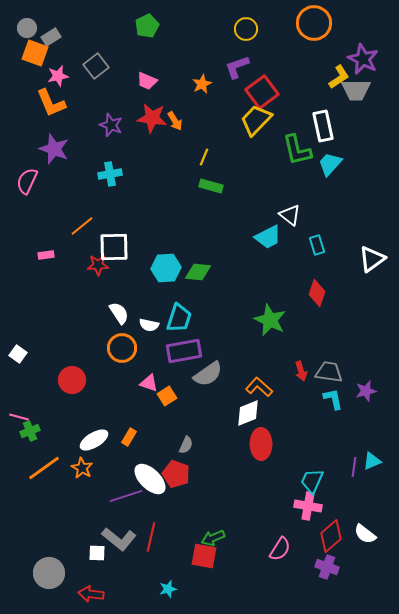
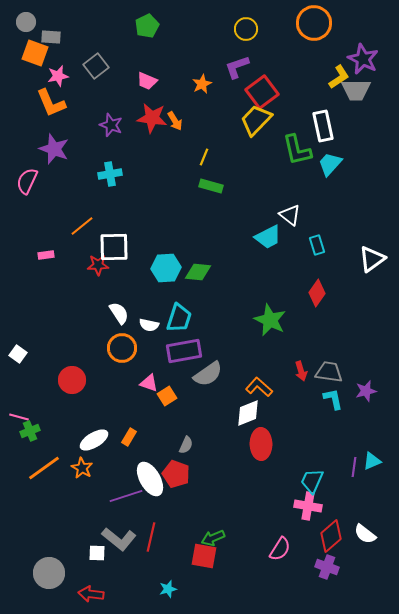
gray circle at (27, 28): moved 1 px left, 6 px up
gray rectangle at (51, 37): rotated 36 degrees clockwise
red diamond at (317, 293): rotated 16 degrees clockwise
white ellipse at (150, 479): rotated 16 degrees clockwise
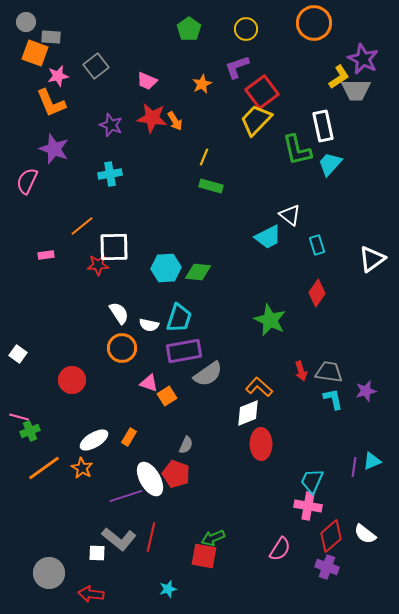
green pentagon at (147, 26): moved 42 px right, 3 px down; rotated 10 degrees counterclockwise
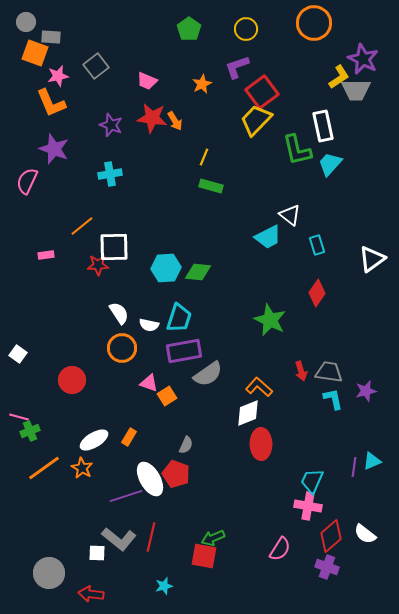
cyan star at (168, 589): moved 4 px left, 3 px up
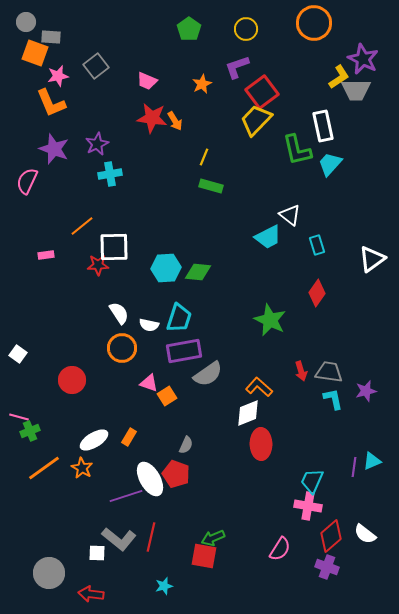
purple star at (111, 125): moved 14 px left, 19 px down; rotated 25 degrees clockwise
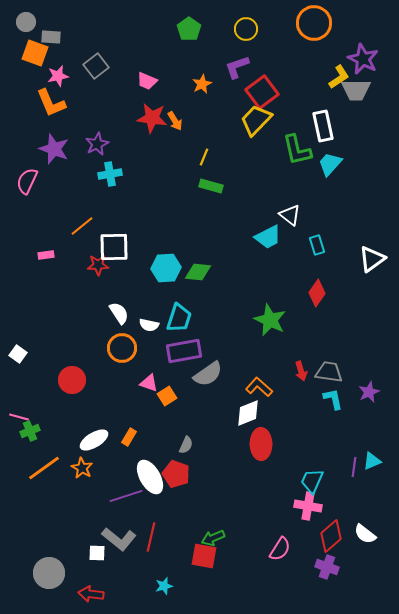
purple star at (366, 391): moved 3 px right, 1 px down; rotated 10 degrees counterclockwise
white ellipse at (150, 479): moved 2 px up
